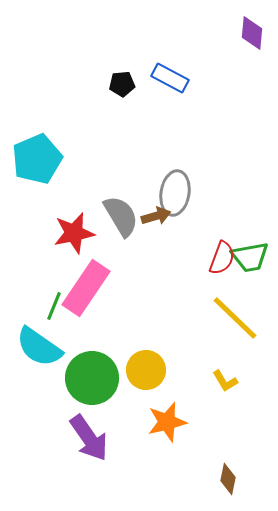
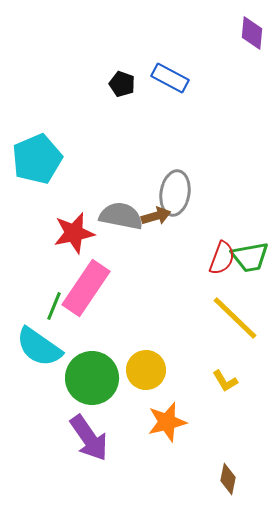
black pentagon: rotated 25 degrees clockwise
gray semicircle: rotated 48 degrees counterclockwise
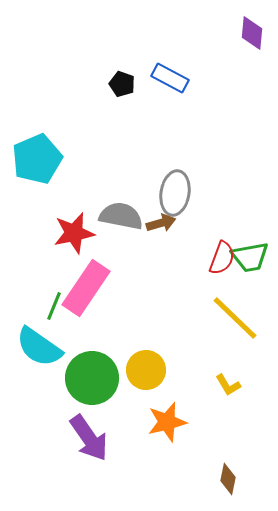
brown arrow: moved 5 px right, 7 px down
yellow L-shape: moved 3 px right, 4 px down
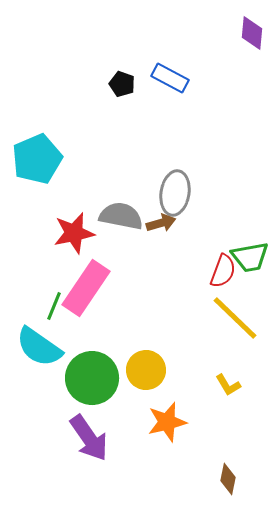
red semicircle: moved 1 px right, 13 px down
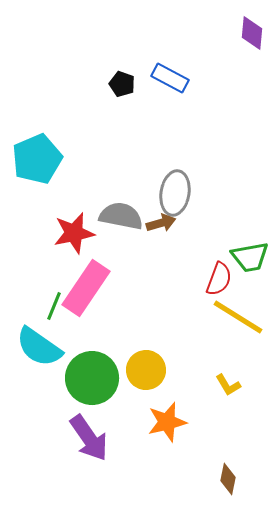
red semicircle: moved 4 px left, 8 px down
yellow line: moved 3 px right, 1 px up; rotated 12 degrees counterclockwise
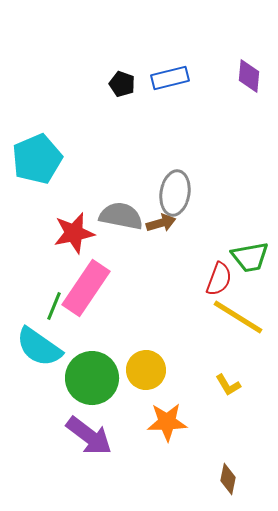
purple diamond: moved 3 px left, 43 px down
blue rectangle: rotated 42 degrees counterclockwise
orange star: rotated 12 degrees clockwise
purple arrow: moved 2 px up; rotated 18 degrees counterclockwise
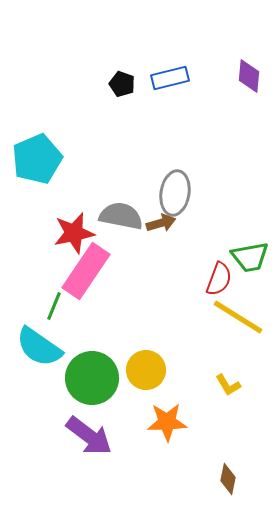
pink rectangle: moved 17 px up
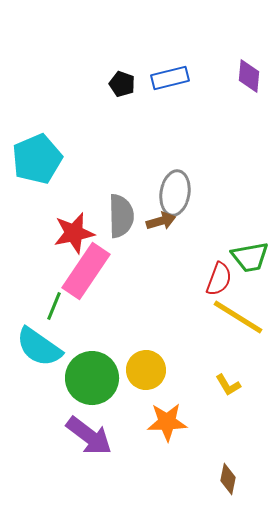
gray semicircle: rotated 78 degrees clockwise
brown arrow: moved 2 px up
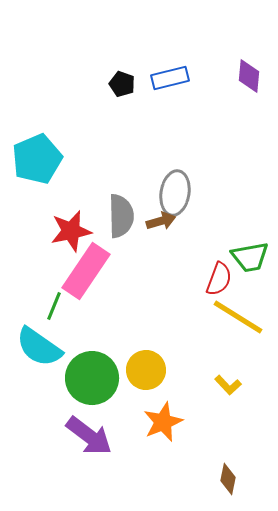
red star: moved 3 px left, 2 px up
yellow L-shape: rotated 12 degrees counterclockwise
orange star: moved 4 px left; rotated 21 degrees counterclockwise
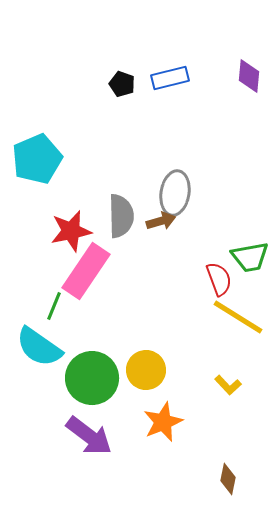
red semicircle: rotated 40 degrees counterclockwise
